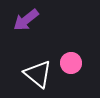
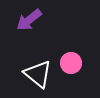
purple arrow: moved 3 px right
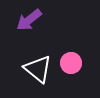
white triangle: moved 5 px up
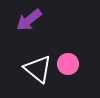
pink circle: moved 3 px left, 1 px down
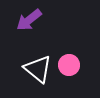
pink circle: moved 1 px right, 1 px down
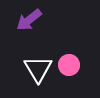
white triangle: rotated 20 degrees clockwise
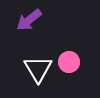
pink circle: moved 3 px up
